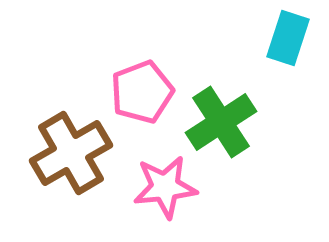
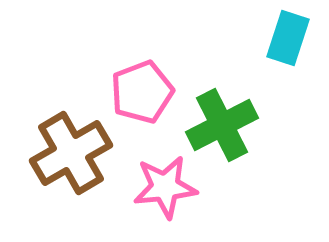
green cross: moved 1 px right, 3 px down; rotated 6 degrees clockwise
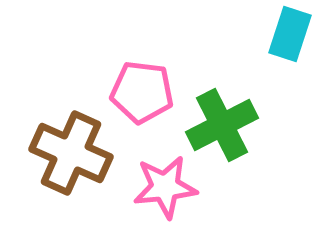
cyan rectangle: moved 2 px right, 4 px up
pink pentagon: rotated 28 degrees clockwise
brown cross: rotated 36 degrees counterclockwise
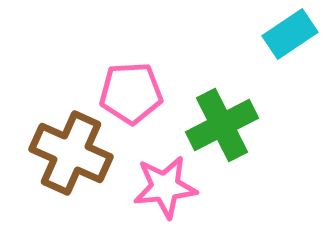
cyan rectangle: rotated 38 degrees clockwise
pink pentagon: moved 11 px left, 1 px down; rotated 10 degrees counterclockwise
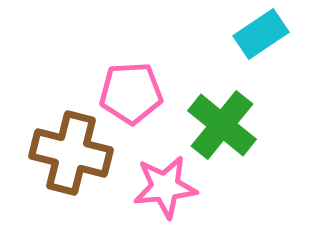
cyan rectangle: moved 29 px left
green cross: rotated 24 degrees counterclockwise
brown cross: rotated 10 degrees counterclockwise
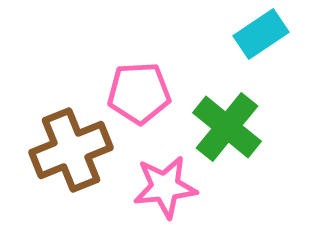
pink pentagon: moved 8 px right
green cross: moved 5 px right, 2 px down
brown cross: moved 3 px up; rotated 36 degrees counterclockwise
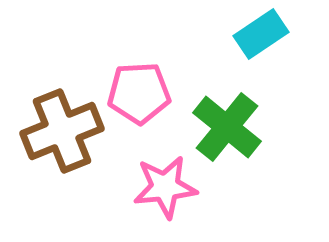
brown cross: moved 9 px left, 19 px up
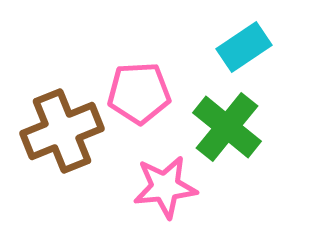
cyan rectangle: moved 17 px left, 13 px down
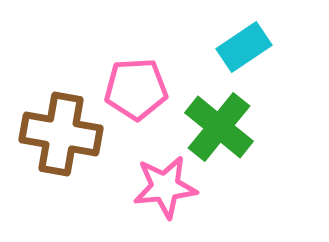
pink pentagon: moved 3 px left, 4 px up
green cross: moved 8 px left
brown cross: moved 1 px left, 3 px down; rotated 32 degrees clockwise
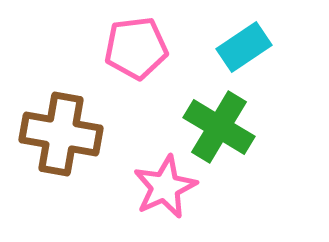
pink pentagon: moved 41 px up; rotated 4 degrees counterclockwise
green cross: rotated 8 degrees counterclockwise
pink star: rotated 18 degrees counterclockwise
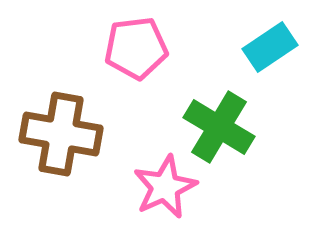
cyan rectangle: moved 26 px right
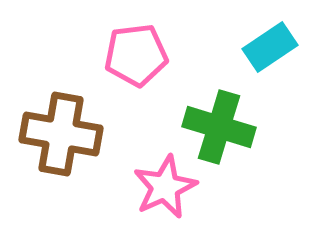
pink pentagon: moved 7 px down
green cross: rotated 14 degrees counterclockwise
